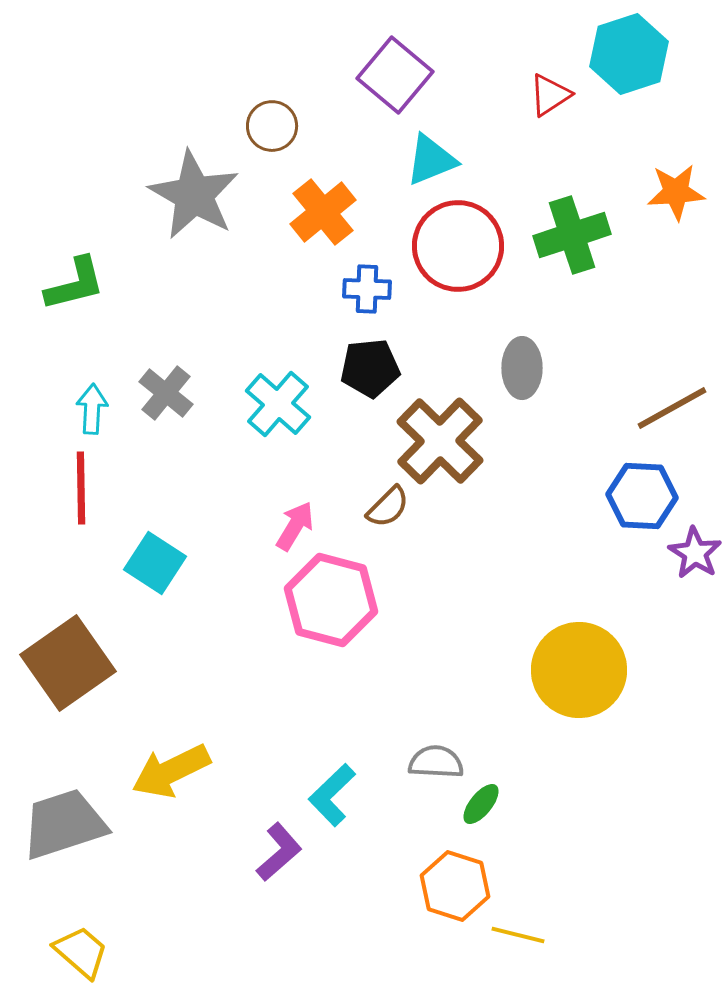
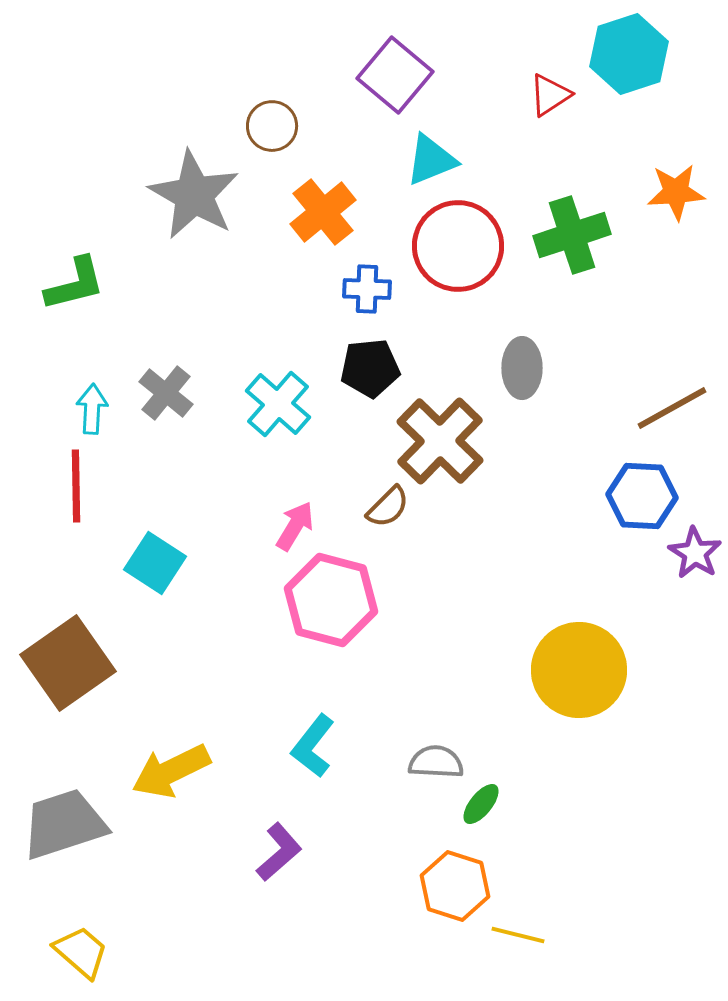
red line: moved 5 px left, 2 px up
cyan L-shape: moved 19 px left, 49 px up; rotated 8 degrees counterclockwise
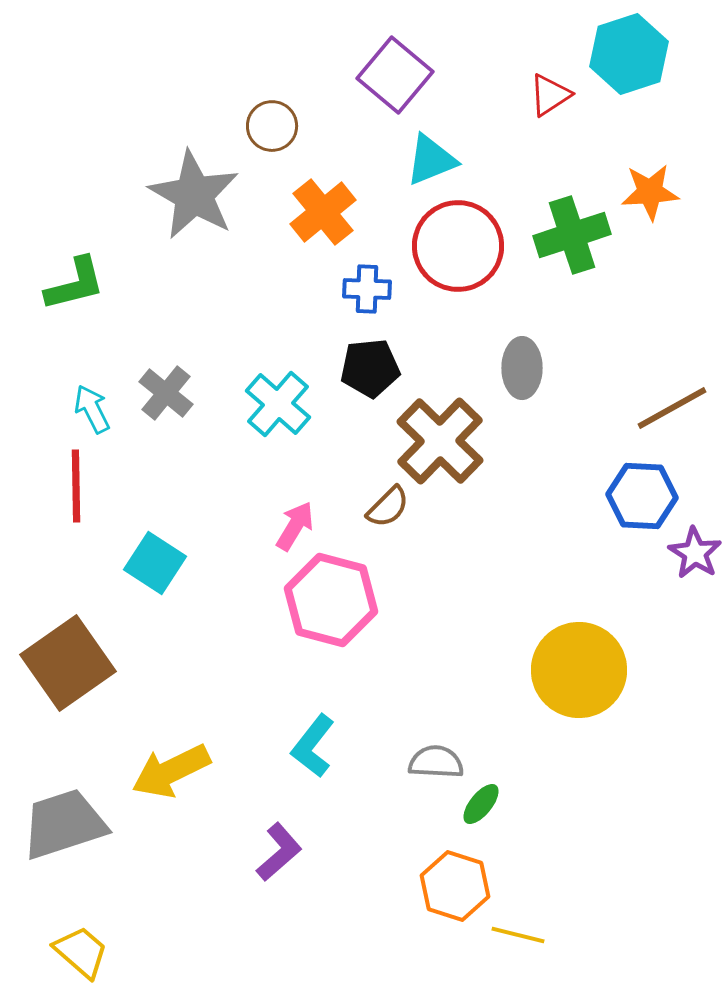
orange star: moved 26 px left
cyan arrow: rotated 30 degrees counterclockwise
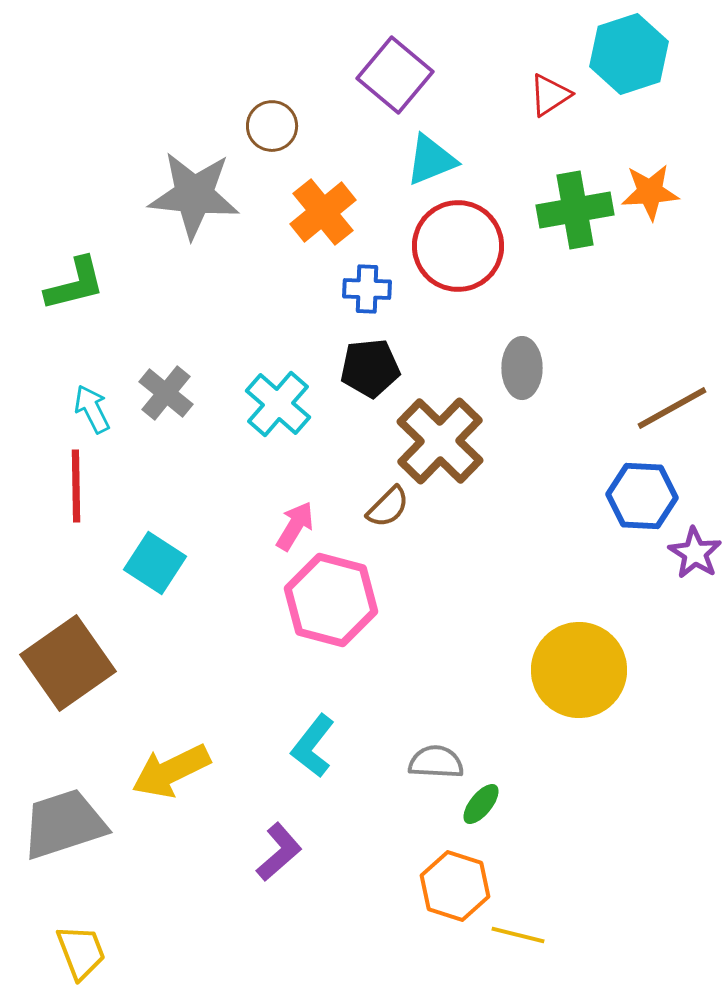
gray star: rotated 24 degrees counterclockwise
green cross: moved 3 px right, 25 px up; rotated 8 degrees clockwise
yellow trapezoid: rotated 28 degrees clockwise
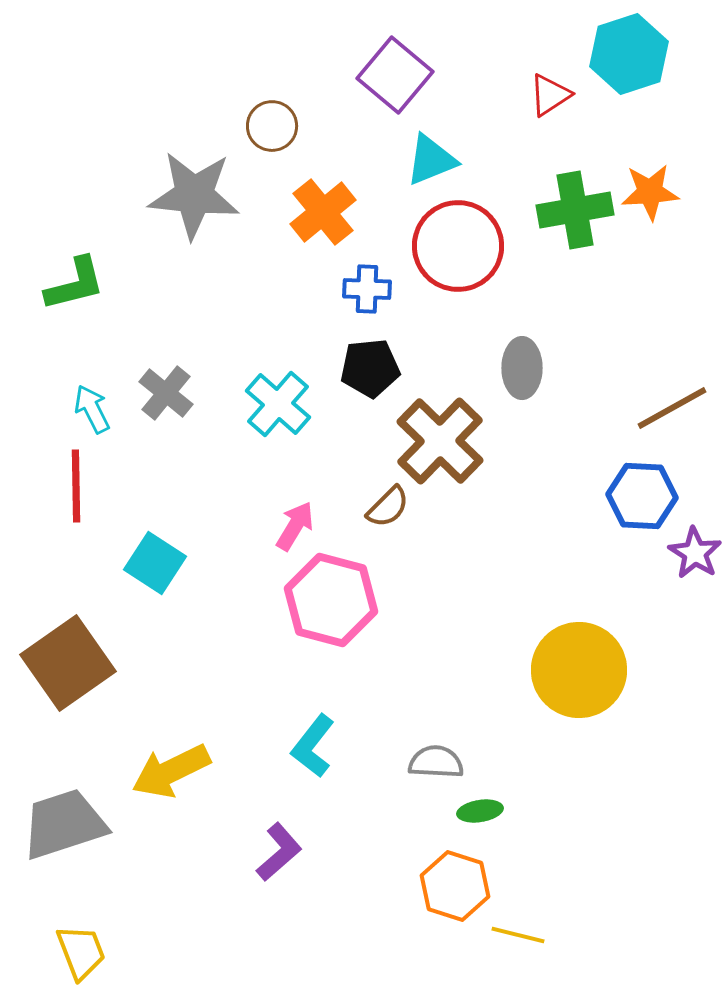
green ellipse: moved 1 px left, 7 px down; rotated 42 degrees clockwise
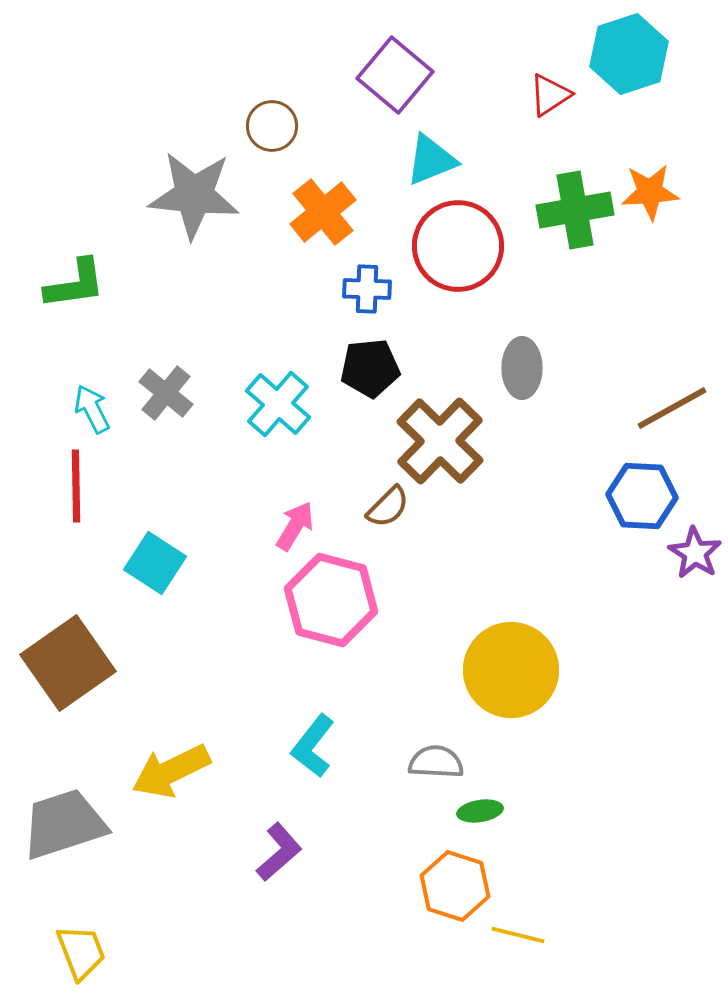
green L-shape: rotated 6 degrees clockwise
yellow circle: moved 68 px left
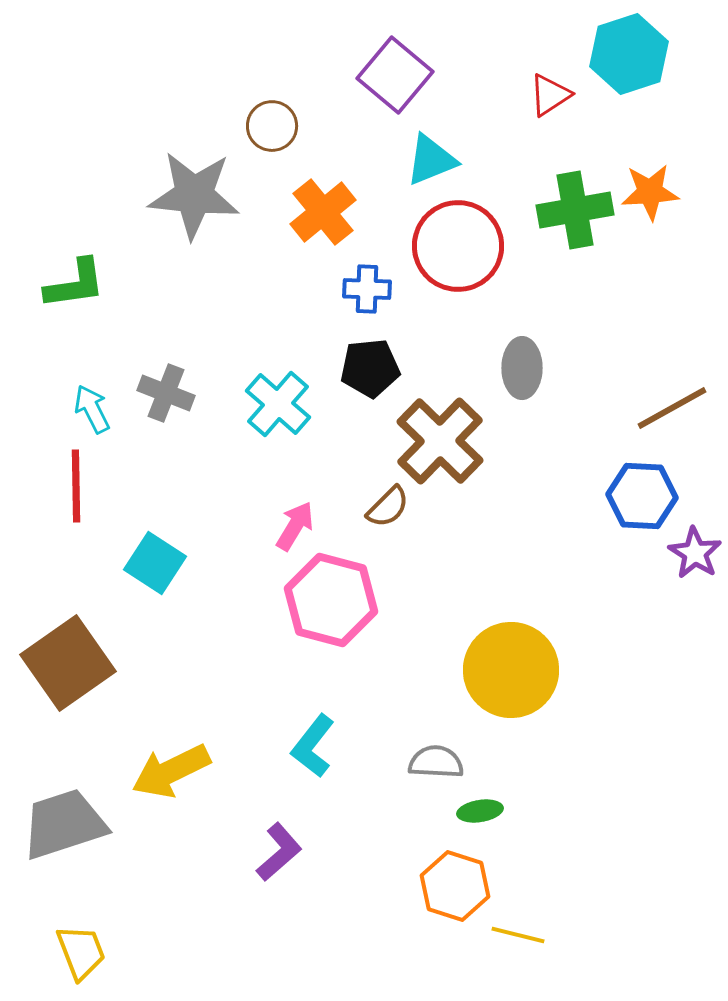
gray cross: rotated 18 degrees counterclockwise
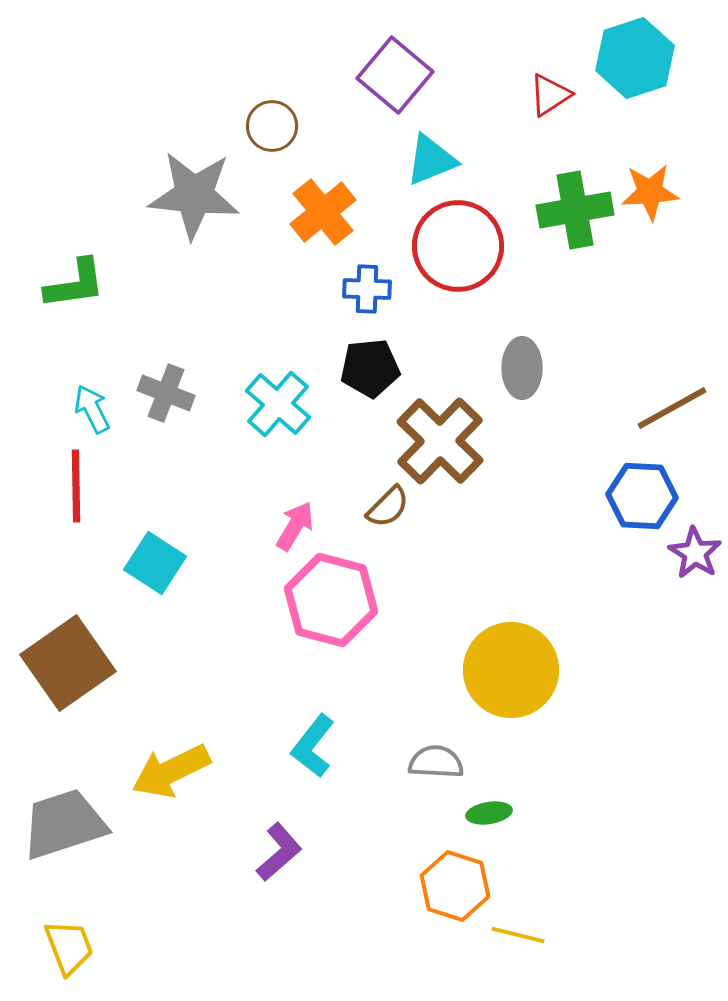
cyan hexagon: moved 6 px right, 4 px down
green ellipse: moved 9 px right, 2 px down
yellow trapezoid: moved 12 px left, 5 px up
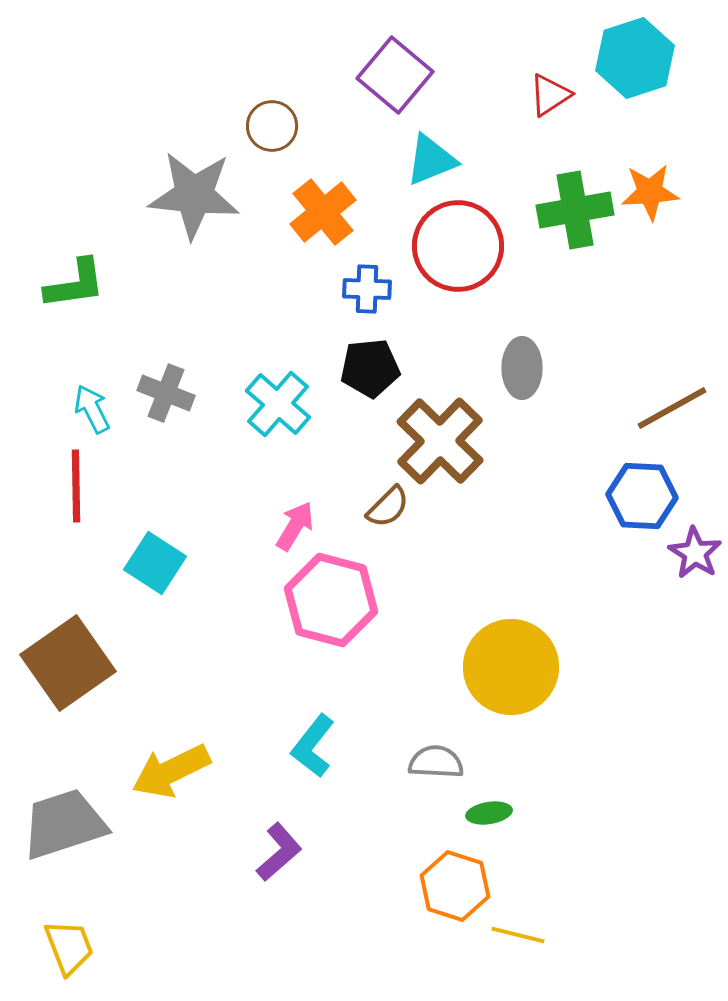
yellow circle: moved 3 px up
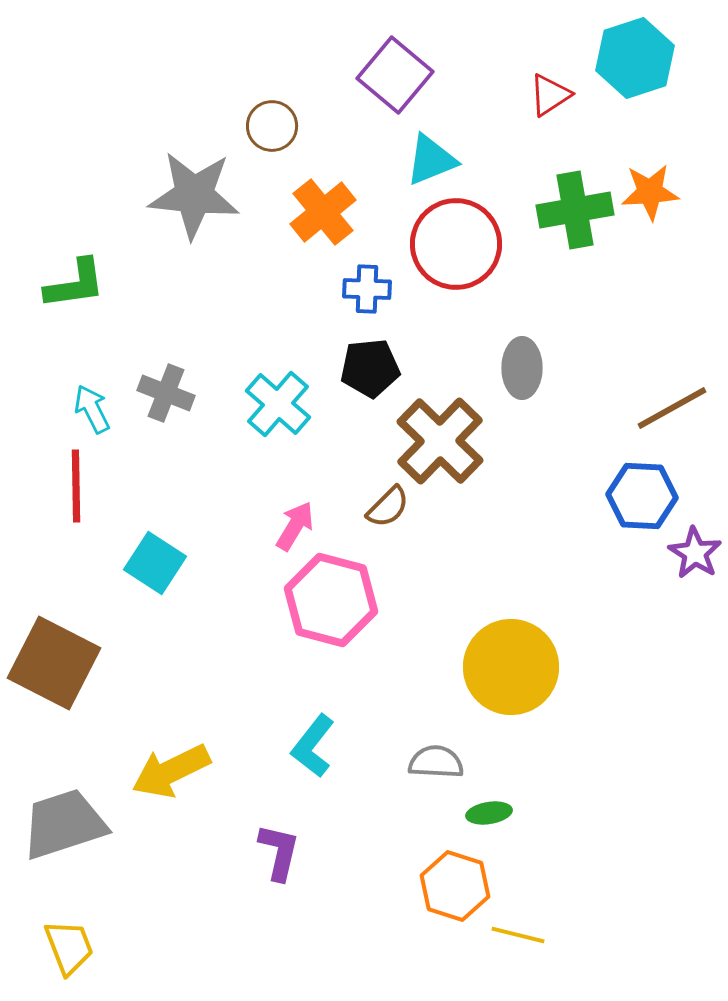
red circle: moved 2 px left, 2 px up
brown square: moved 14 px left; rotated 28 degrees counterclockwise
purple L-shape: rotated 36 degrees counterclockwise
